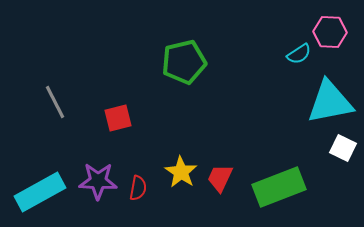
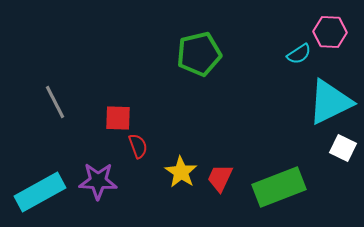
green pentagon: moved 15 px right, 8 px up
cyan triangle: rotated 15 degrees counterclockwise
red square: rotated 16 degrees clockwise
red semicircle: moved 42 px up; rotated 30 degrees counterclockwise
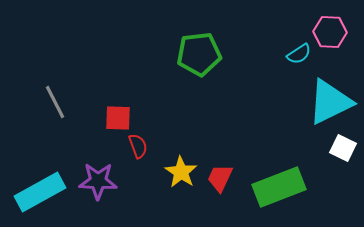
green pentagon: rotated 6 degrees clockwise
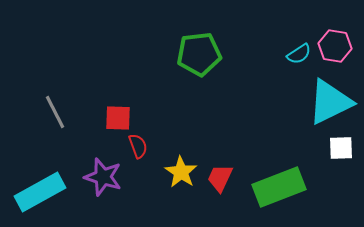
pink hexagon: moved 5 px right, 14 px down; rotated 8 degrees clockwise
gray line: moved 10 px down
white square: moved 2 px left; rotated 28 degrees counterclockwise
purple star: moved 5 px right, 4 px up; rotated 15 degrees clockwise
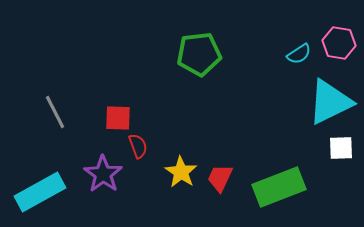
pink hexagon: moved 4 px right, 3 px up
purple star: moved 3 px up; rotated 18 degrees clockwise
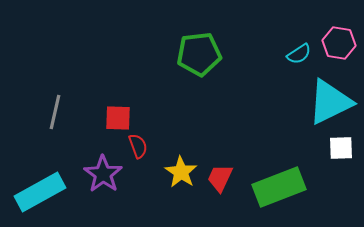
gray line: rotated 40 degrees clockwise
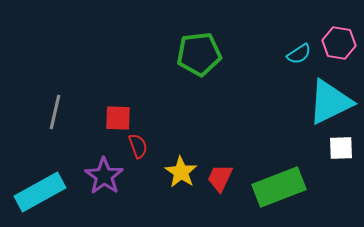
purple star: moved 1 px right, 2 px down
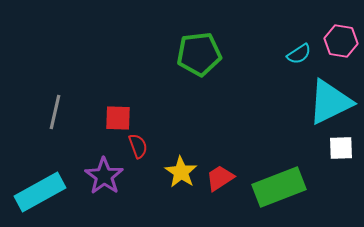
pink hexagon: moved 2 px right, 2 px up
red trapezoid: rotated 32 degrees clockwise
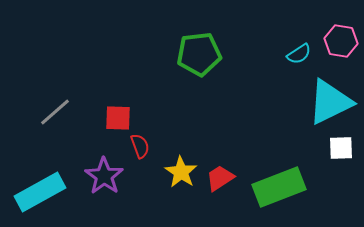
gray line: rotated 36 degrees clockwise
red semicircle: moved 2 px right
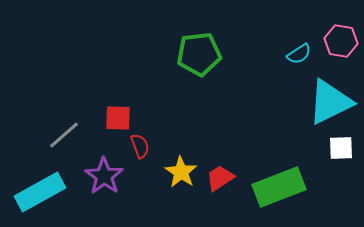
gray line: moved 9 px right, 23 px down
